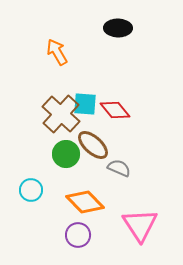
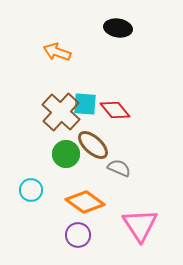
black ellipse: rotated 8 degrees clockwise
orange arrow: rotated 40 degrees counterclockwise
brown cross: moved 2 px up
orange diamond: rotated 9 degrees counterclockwise
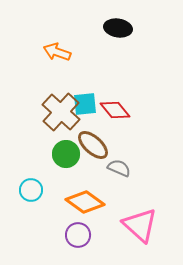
cyan square: rotated 10 degrees counterclockwise
pink triangle: rotated 15 degrees counterclockwise
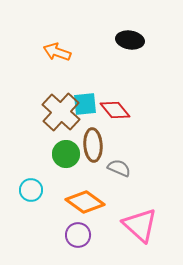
black ellipse: moved 12 px right, 12 px down
brown ellipse: rotated 44 degrees clockwise
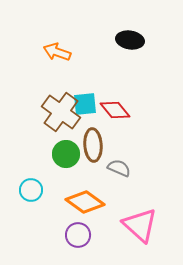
brown cross: rotated 6 degrees counterclockwise
